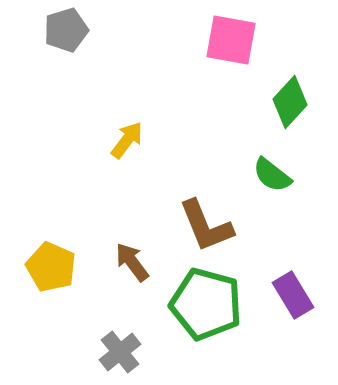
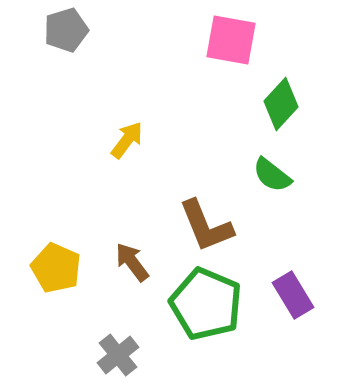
green diamond: moved 9 px left, 2 px down
yellow pentagon: moved 5 px right, 1 px down
green pentagon: rotated 8 degrees clockwise
gray cross: moved 2 px left, 3 px down
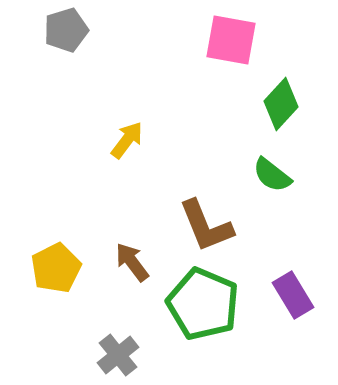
yellow pentagon: rotated 21 degrees clockwise
green pentagon: moved 3 px left
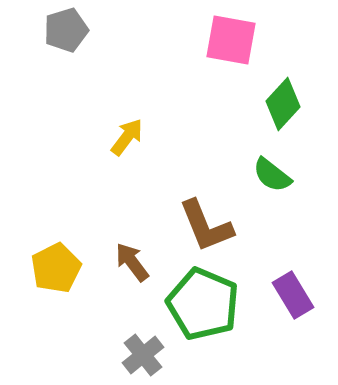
green diamond: moved 2 px right
yellow arrow: moved 3 px up
gray cross: moved 25 px right
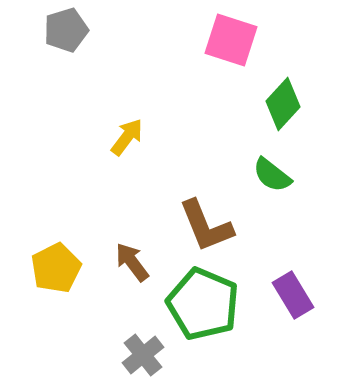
pink square: rotated 8 degrees clockwise
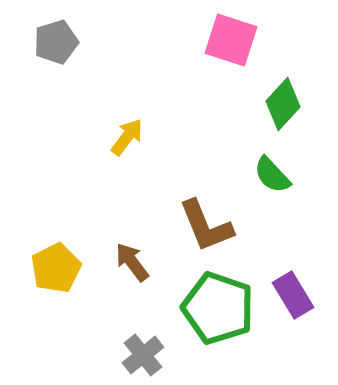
gray pentagon: moved 10 px left, 12 px down
green semicircle: rotated 9 degrees clockwise
green pentagon: moved 15 px right, 4 px down; rotated 4 degrees counterclockwise
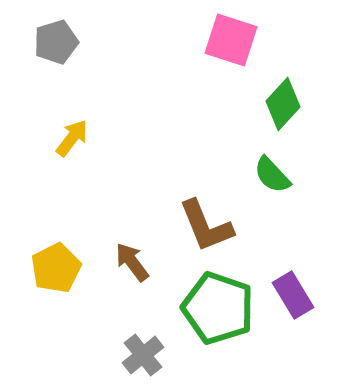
yellow arrow: moved 55 px left, 1 px down
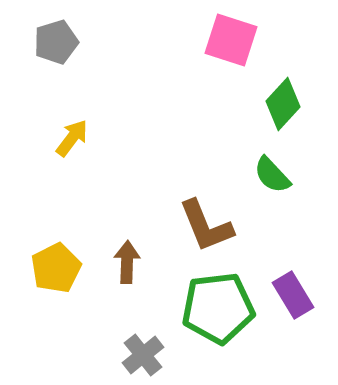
brown arrow: moved 5 px left; rotated 39 degrees clockwise
green pentagon: rotated 26 degrees counterclockwise
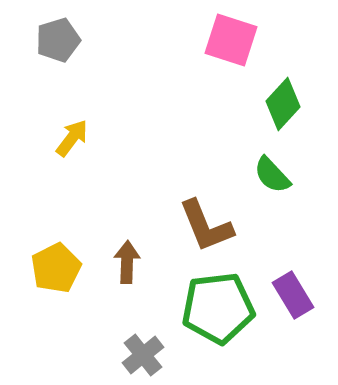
gray pentagon: moved 2 px right, 2 px up
